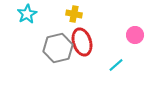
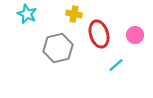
cyan star: rotated 18 degrees counterclockwise
red ellipse: moved 17 px right, 8 px up
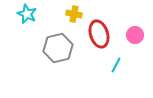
cyan line: rotated 21 degrees counterclockwise
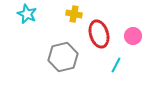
pink circle: moved 2 px left, 1 px down
gray hexagon: moved 5 px right, 9 px down
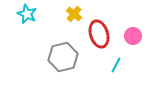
yellow cross: rotated 28 degrees clockwise
